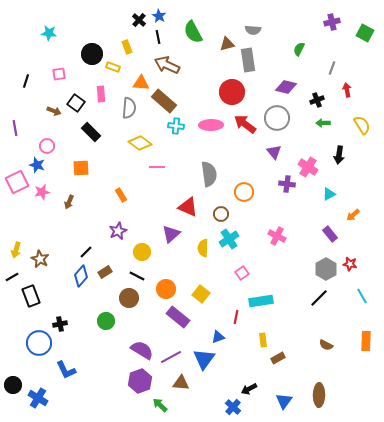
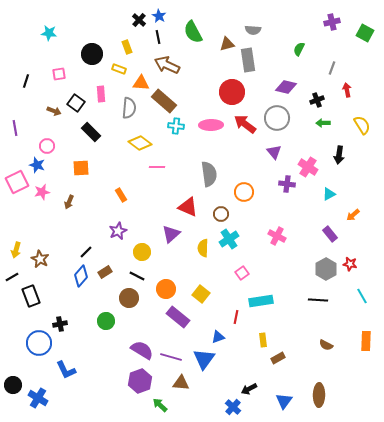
yellow rectangle at (113, 67): moved 6 px right, 2 px down
black line at (319, 298): moved 1 px left, 2 px down; rotated 48 degrees clockwise
purple line at (171, 357): rotated 45 degrees clockwise
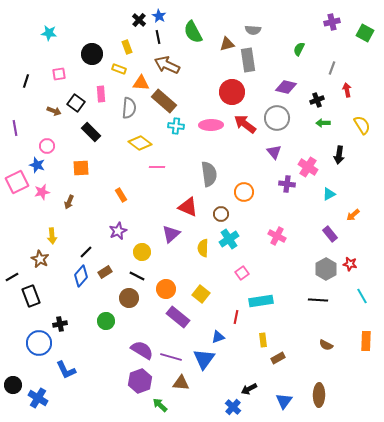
yellow arrow at (16, 250): moved 36 px right, 14 px up; rotated 21 degrees counterclockwise
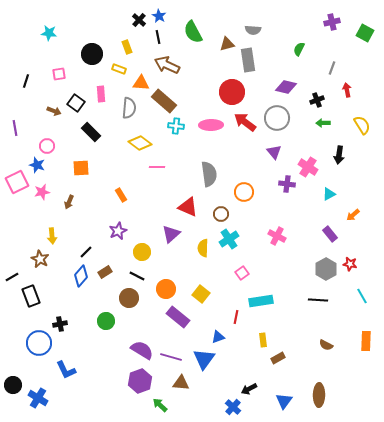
red arrow at (245, 124): moved 2 px up
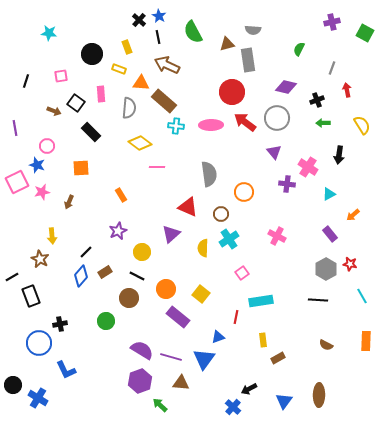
pink square at (59, 74): moved 2 px right, 2 px down
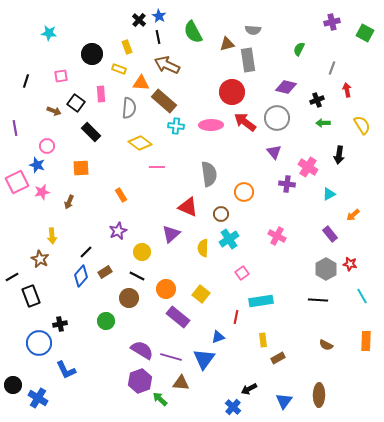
green arrow at (160, 405): moved 6 px up
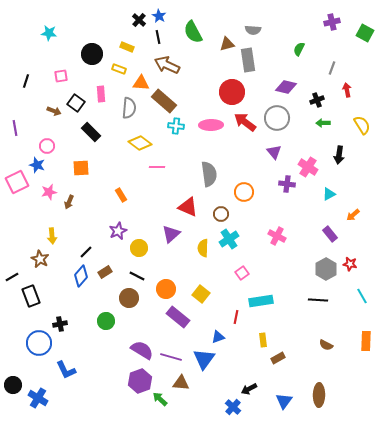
yellow rectangle at (127, 47): rotated 48 degrees counterclockwise
pink star at (42, 192): moved 7 px right
yellow circle at (142, 252): moved 3 px left, 4 px up
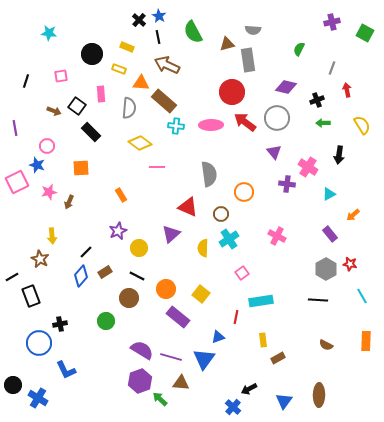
black square at (76, 103): moved 1 px right, 3 px down
